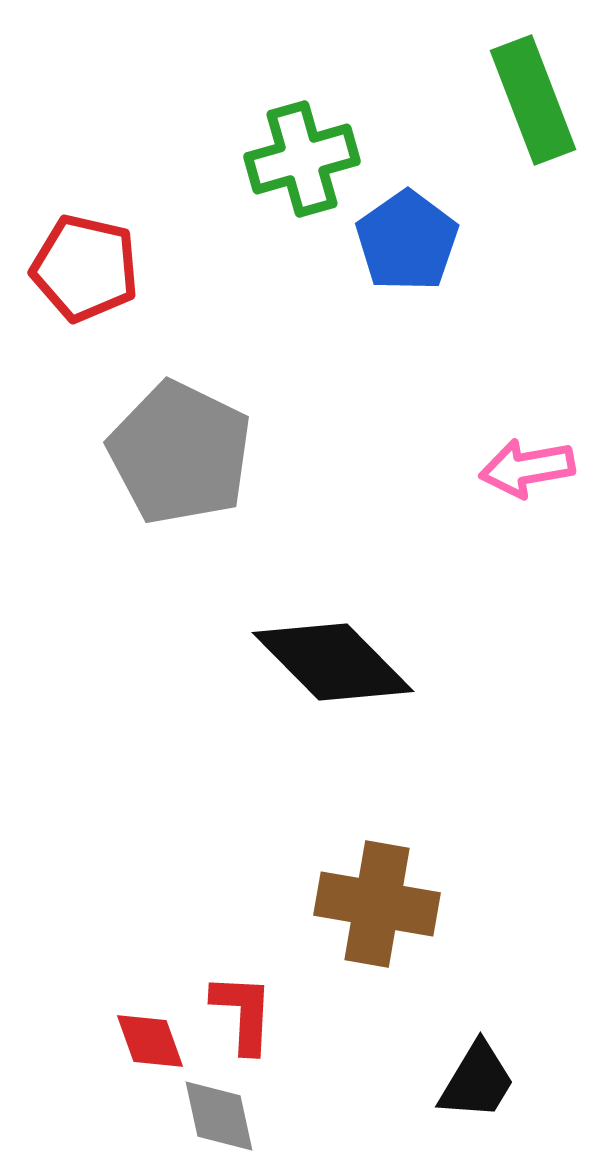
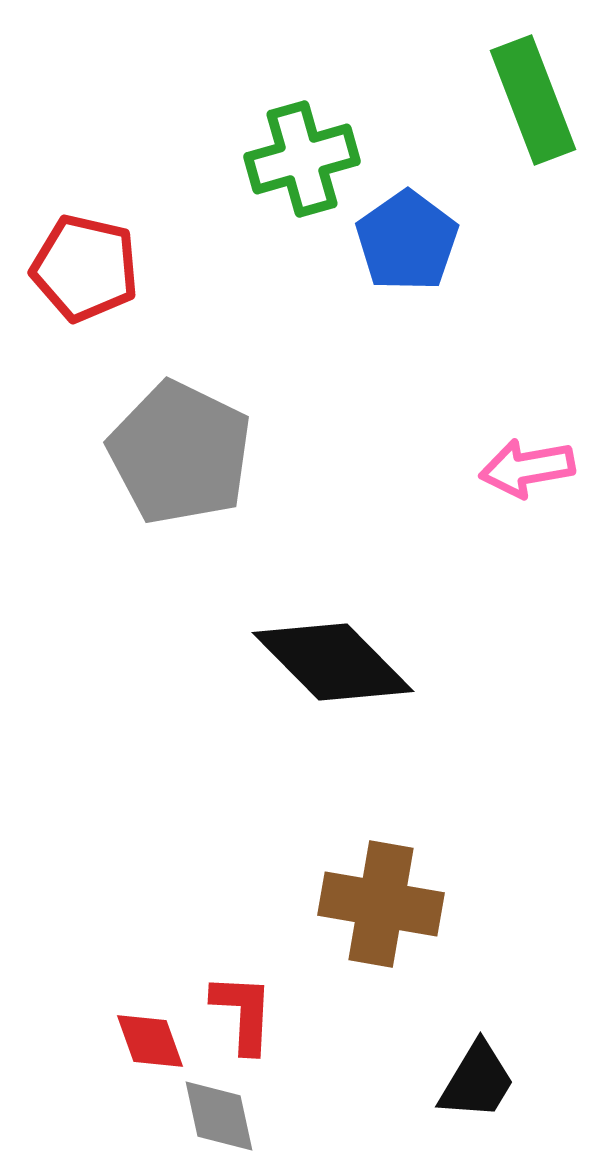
brown cross: moved 4 px right
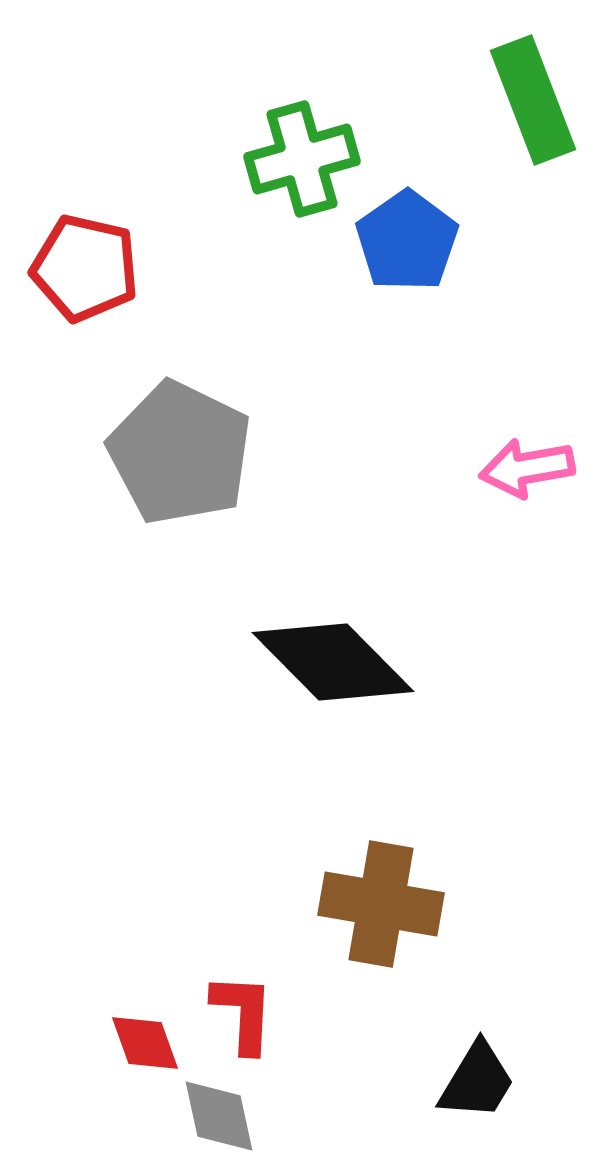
red diamond: moved 5 px left, 2 px down
